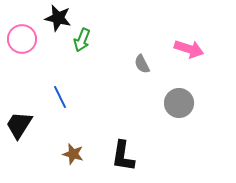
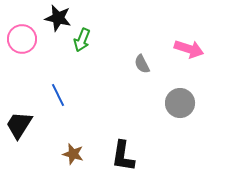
blue line: moved 2 px left, 2 px up
gray circle: moved 1 px right
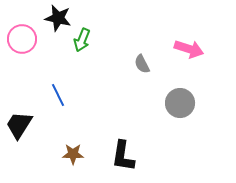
brown star: rotated 15 degrees counterclockwise
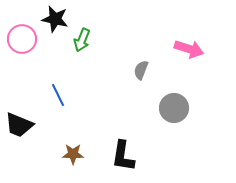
black star: moved 3 px left, 1 px down
gray semicircle: moved 1 px left, 6 px down; rotated 48 degrees clockwise
gray circle: moved 6 px left, 5 px down
black trapezoid: rotated 100 degrees counterclockwise
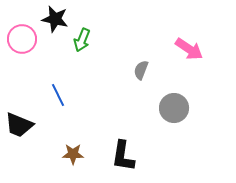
pink arrow: rotated 16 degrees clockwise
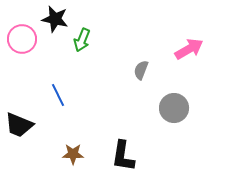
pink arrow: rotated 64 degrees counterclockwise
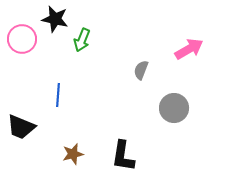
blue line: rotated 30 degrees clockwise
black trapezoid: moved 2 px right, 2 px down
brown star: rotated 15 degrees counterclockwise
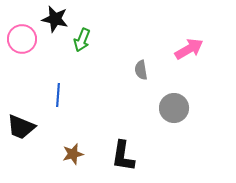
gray semicircle: rotated 30 degrees counterclockwise
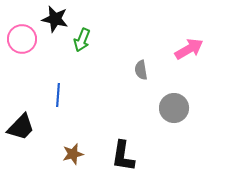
black trapezoid: rotated 68 degrees counterclockwise
